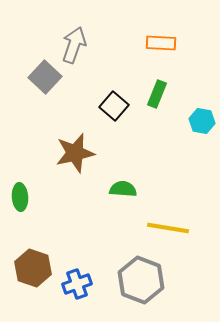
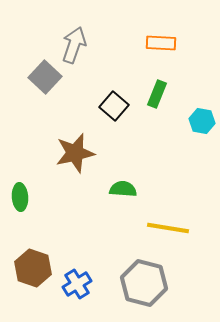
gray hexagon: moved 3 px right, 3 px down; rotated 6 degrees counterclockwise
blue cross: rotated 12 degrees counterclockwise
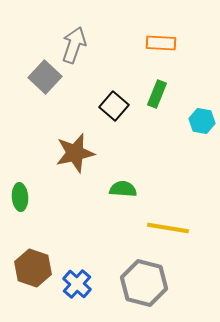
blue cross: rotated 16 degrees counterclockwise
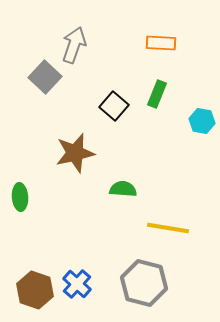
brown hexagon: moved 2 px right, 22 px down
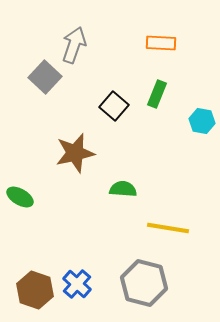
green ellipse: rotated 56 degrees counterclockwise
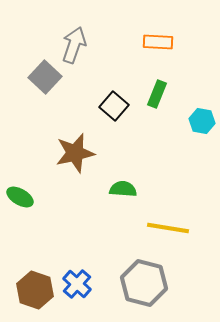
orange rectangle: moved 3 px left, 1 px up
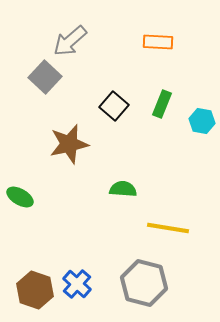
gray arrow: moved 4 px left, 4 px up; rotated 150 degrees counterclockwise
green rectangle: moved 5 px right, 10 px down
brown star: moved 6 px left, 9 px up
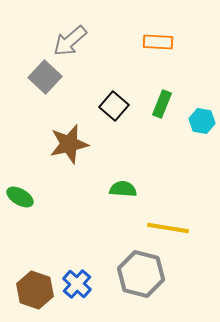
gray hexagon: moved 3 px left, 9 px up
